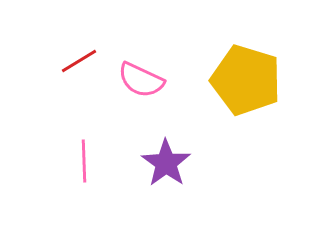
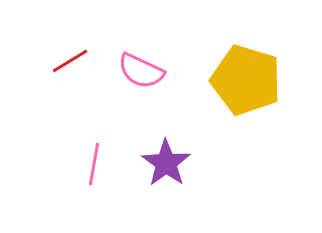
red line: moved 9 px left
pink semicircle: moved 9 px up
pink line: moved 10 px right, 3 px down; rotated 12 degrees clockwise
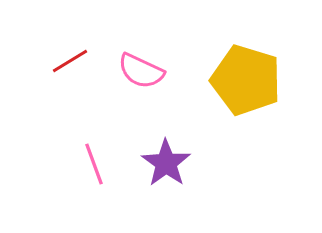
pink line: rotated 30 degrees counterclockwise
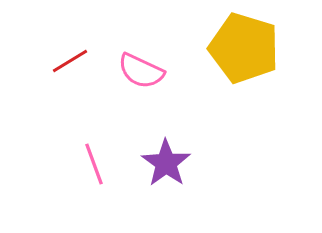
yellow pentagon: moved 2 px left, 32 px up
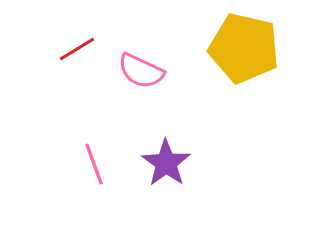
yellow pentagon: rotated 4 degrees counterclockwise
red line: moved 7 px right, 12 px up
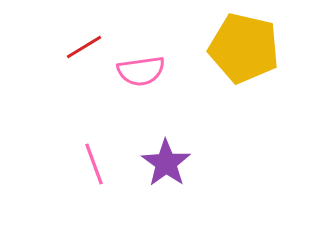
red line: moved 7 px right, 2 px up
pink semicircle: rotated 33 degrees counterclockwise
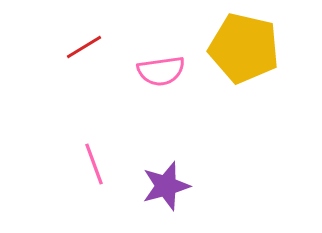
pink semicircle: moved 20 px right
purple star: moved 23 px down; rotated 21 degrees clockwise
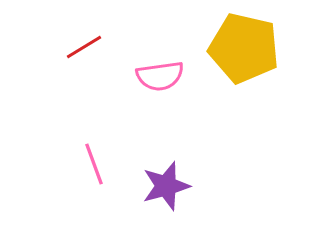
pink semicircle: moved 1 px left, 5 px down
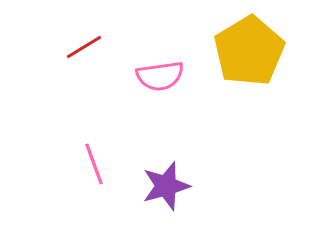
yellow pentagon: moved 5 px right, 3 px down; rotated 28 degrees clockwise
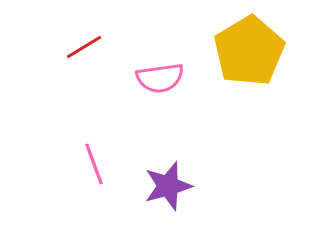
pink semicircle: moved 2 px down
purple star: moved 2 px right
